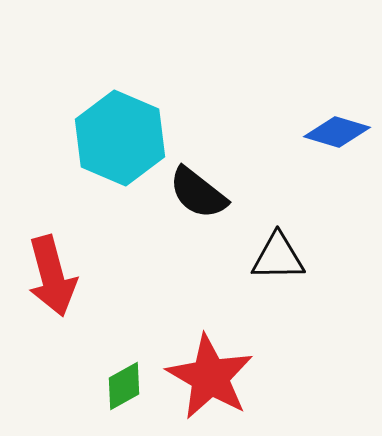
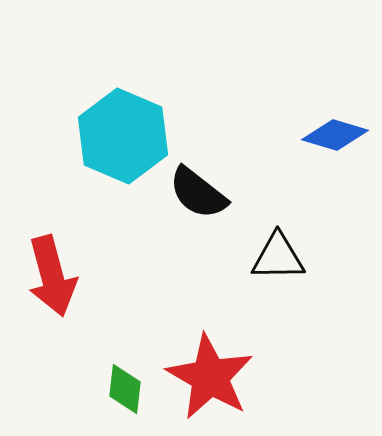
blue diamond: moved 2 px left, 3 px down
cyan hexagon: moved 3 px right, 2 px up
green diamond: moved 1 px right, 3 px down; rotated 54 degrees counterclockwise
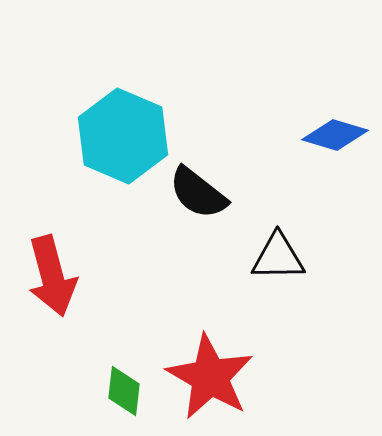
green diamond: moved 1 px left, 2 px down
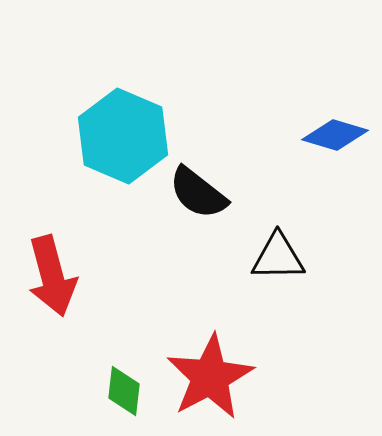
red star: rotated 14 degrees clockwise
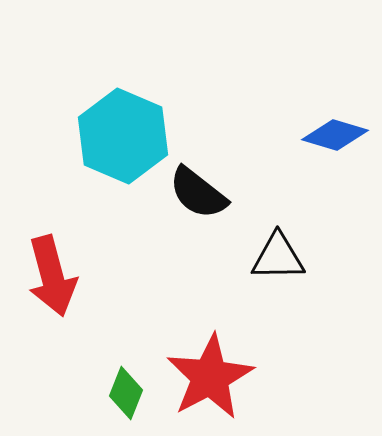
green diamond: moved 2 px right, 2 px down; rotated 15 degrees clockwise
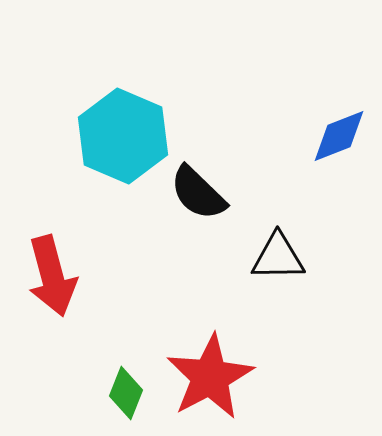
blue diamond: moved 4 px right, 1 px down; rotated 38 degrees counterclockwise
black semicircle: rotated 6 degrees clockwise
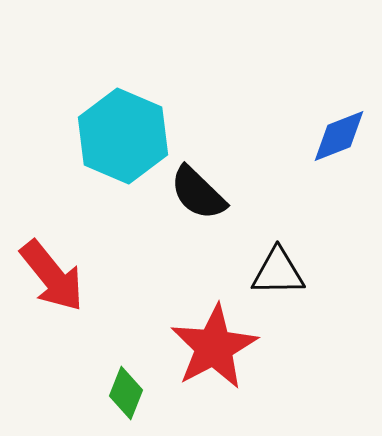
black triangle: moved 15 px down
red arrow: rotated 24 degrees counterclockwise
red star: moved 4 px right, 30 px up
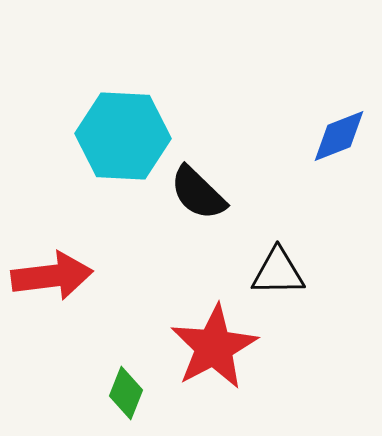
cyan hexagon: rotated 20 degrees counterclockwise
red arrow: rotated 58 degrees counterclockwise
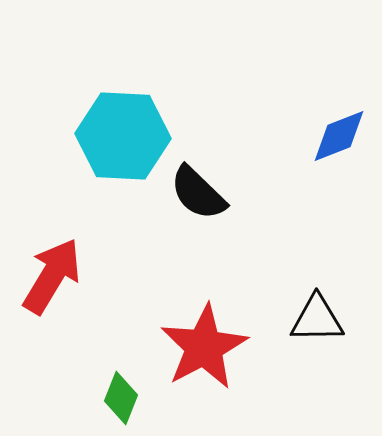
black triangle: moved 39 px right, 47 px down
red arrow: rotated 52 degrees counterclockwise
red star: moved 10 px left
green diamond: moved 5 px left, 5 px down
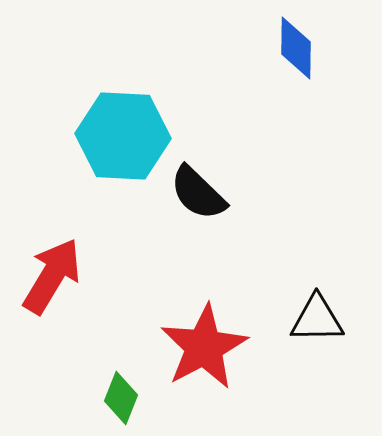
blue diamond: moved 43 px left, 88 px up; rotated 68 degrees counterclockwise
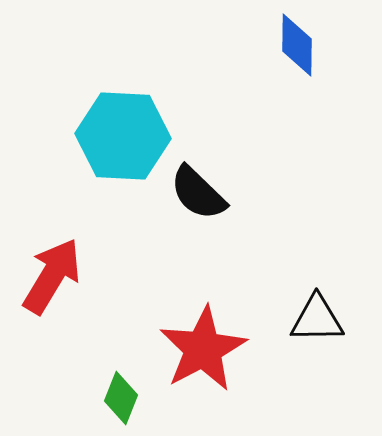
blue diamond: moved 1 px right, 3 px up
red star: moved 1 px left, 2 px down
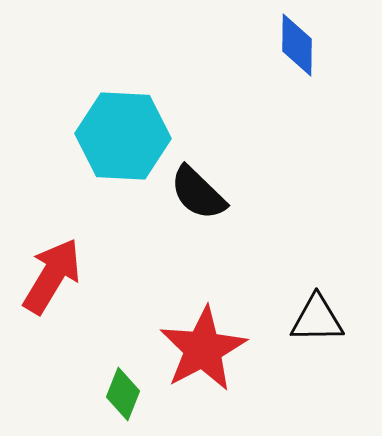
green diamond: moved 2 px right, 4 px up
